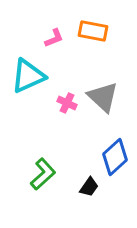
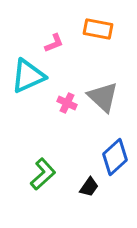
orange rectangle: moved 5 px right, 2 px up
pink L-shape: moved 5 px down
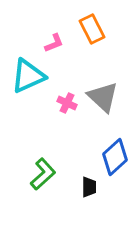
orange rectangle: moved 6 px left; rotated 52 degrees clockwise
black trapezoid: rotated 35 degrees counterclockwise
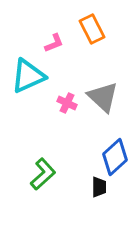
black trapezoid: moved 10 px right
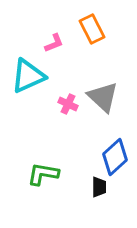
pink cross: moved 1 px right, 1 px down
green L-shape: rotated 128 degrees counterclockwise
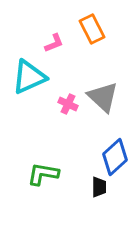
cyan triangle: moved 1 px right, 1 px down
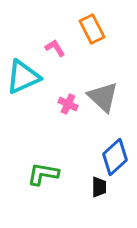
pink L-shape: moved 1 px right, 5 px down; rotated 100 degrees counterclockwise
cyan triangle: moved 6 px left
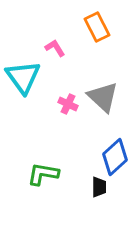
orange rectangle: moved 5 px right, 2 px up
cyan triangle: rotated 42 degrees counterclockwise
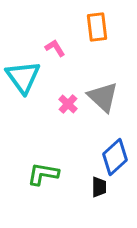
orange rectangle: rotated 20 degrees clockwise
pink cross: rotated 18 degrees clockwise
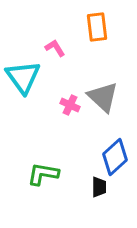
pink cross: moved 2 px right, 1 px down; rotated 18 degrees counterclockwise
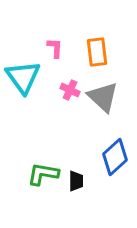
orange rectangle: moved 25 px down
pink L-shape: rotated 35 degrees clockwise
pink cross: moved 15 px up
black trapezoid: moved 23 px left, 6 px up
